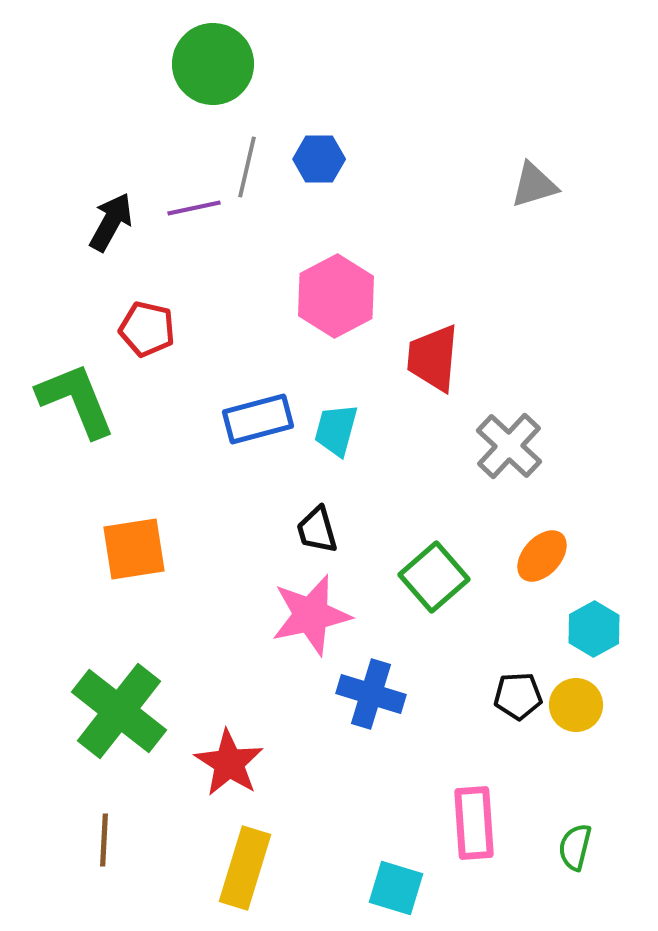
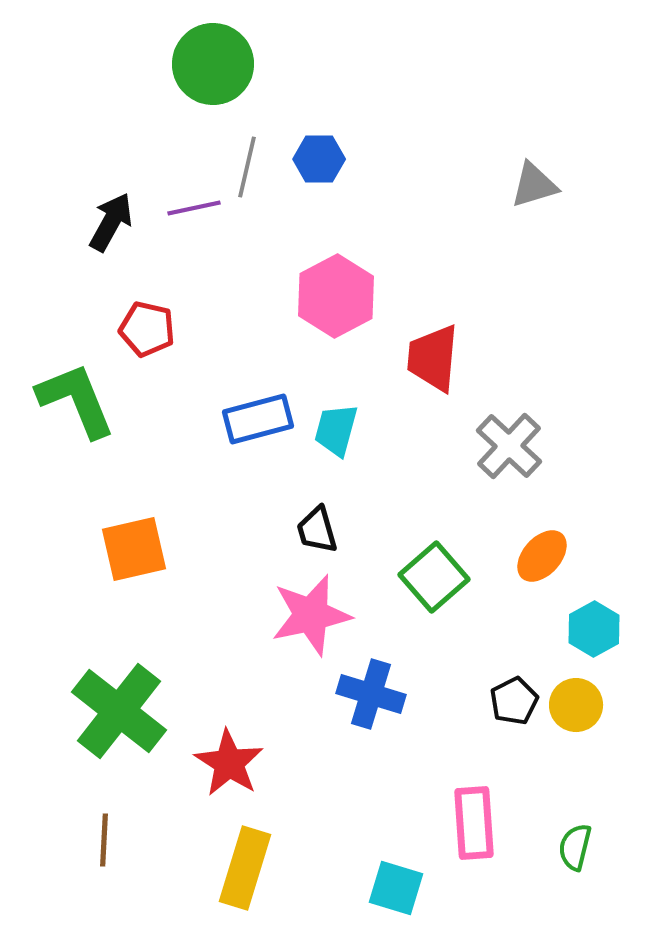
orange square: rotated 4 degrees counterclockwise
black pentagon: moved 4 px left, 5 px down; rotated 24 degrees counterclockwise
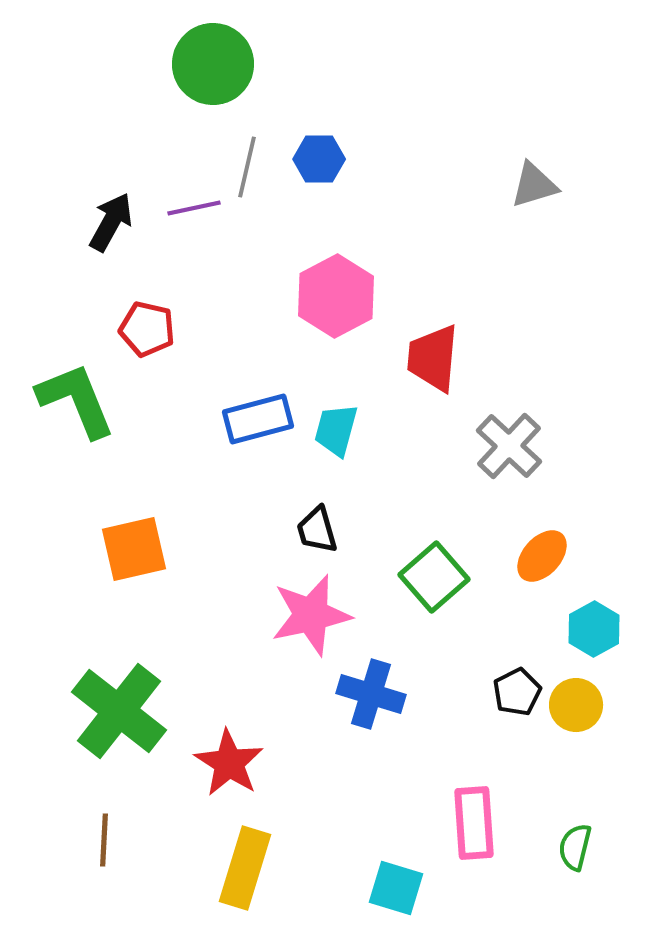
black pentagon: moved 3 px right, 9 px up
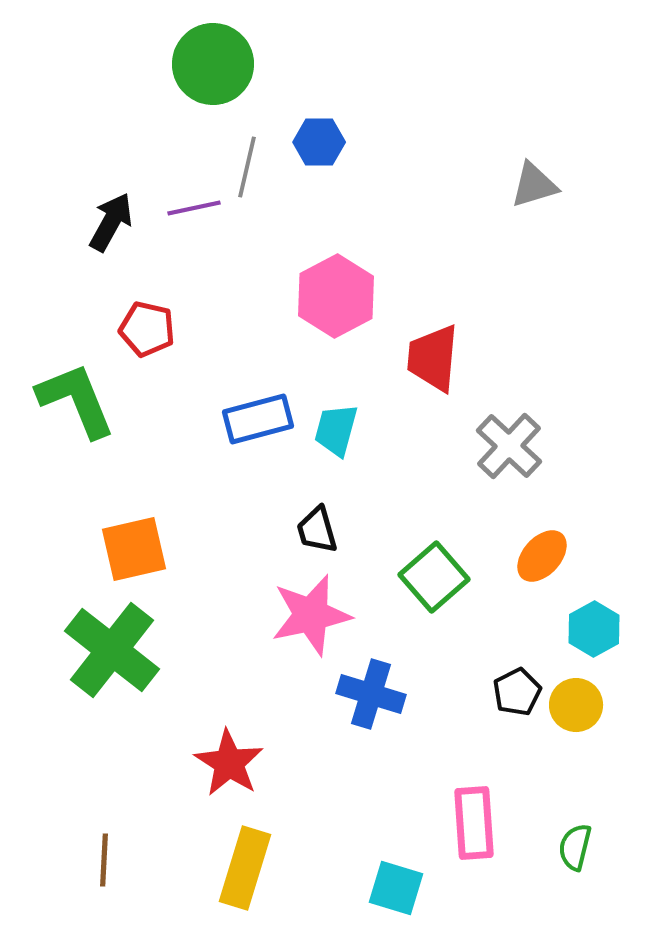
blue hexagon: moved 17 px up
green cross: moved 7 px left, 61 px up
brown line: moved 20 px down
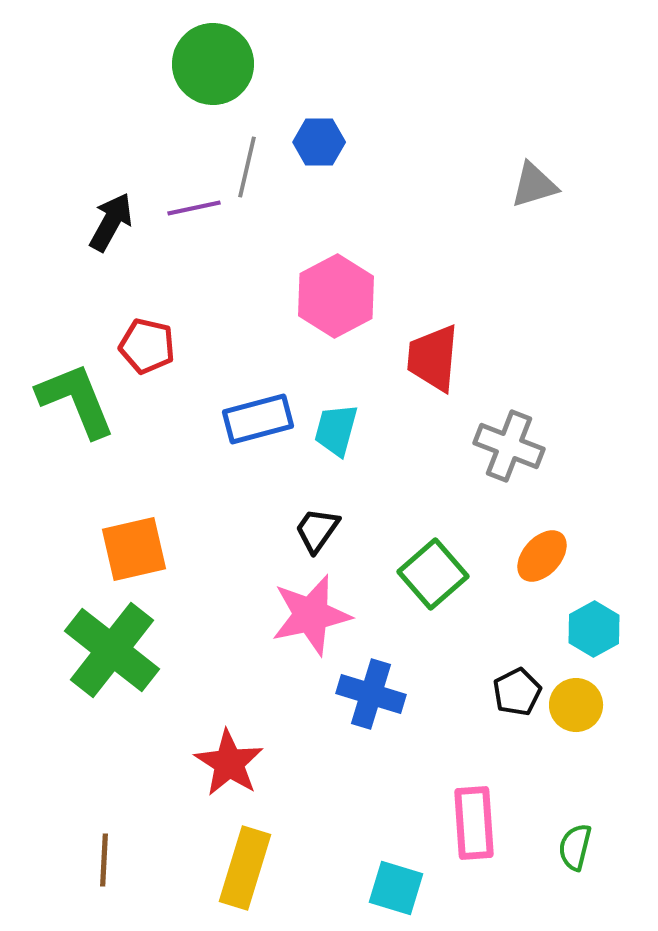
red pentagon: moved 17 px down
gray cross: rotated 22 degrees counterclockwise
black trapezoid: rotated 51 degrees clockwise
green square: moved 1 px left, 3 px up
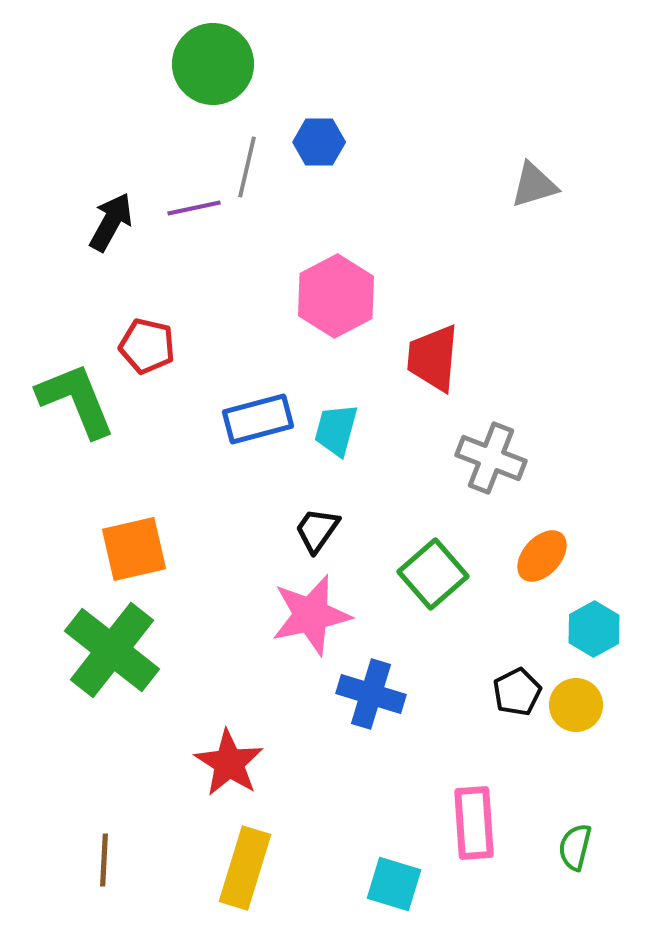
gray cross: moved 18 px left, 12 px down
cyan square: moved 2 px left, 4 px up
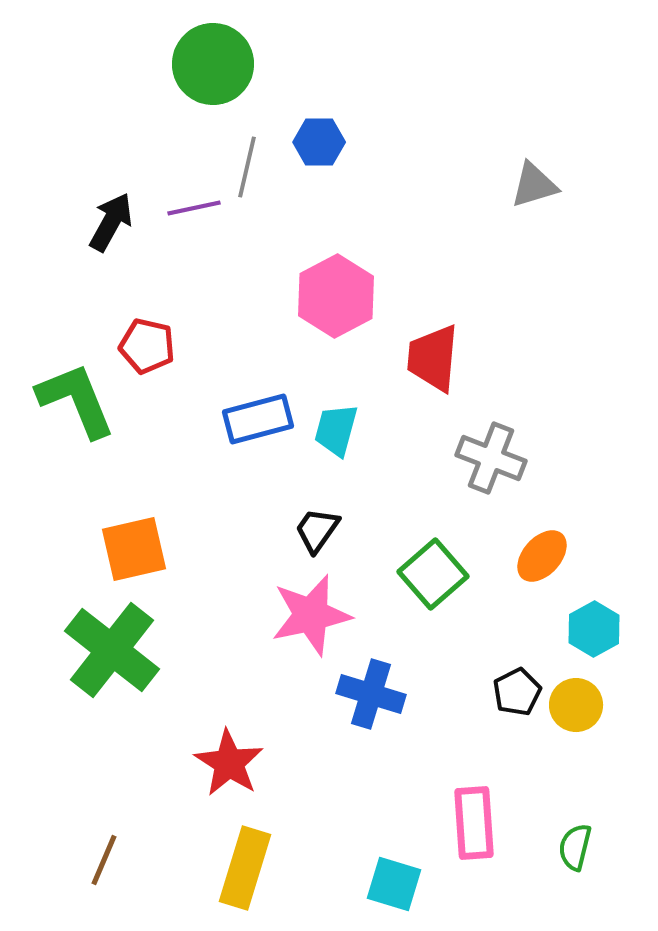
brown line: rotated 20 degrees clockwise
